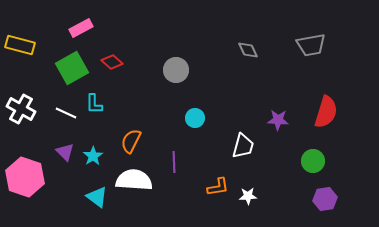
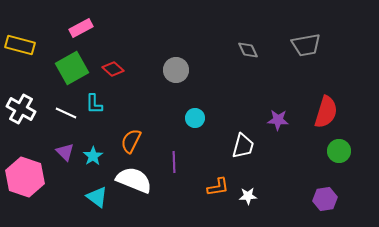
gray trapezoid: moved 5 px left
red diamond: moved 1 px right, 7 px down
green circle: moved 26 px right, 10 px up
white semicircle: rotated 18 degrees clockwise
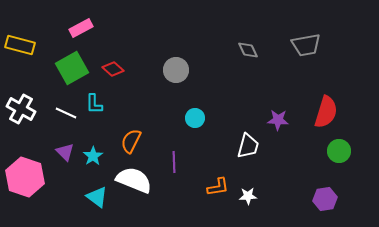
white trapezoid: moved 5 px right
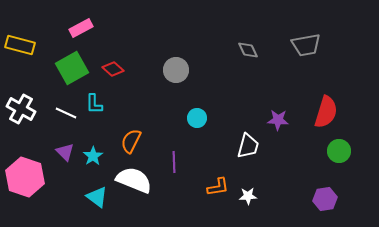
cyan circle: moved 2 px right
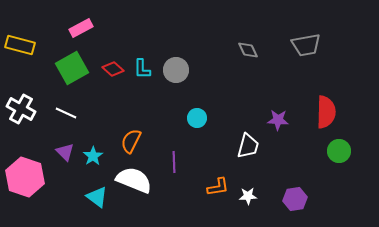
cyan L-shape: moved 48 px right, 35 px up
red semicircle: rotated 16 degrees counterclockwise
purple hexagon: moved 30 px left
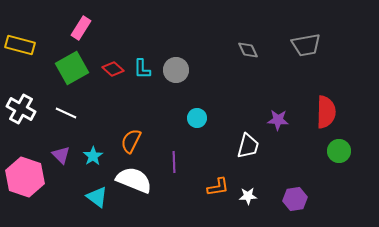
pink rectangle: rotated 30 degrees counterclockwise
purple triangle: moved 4 px left, 3 px down
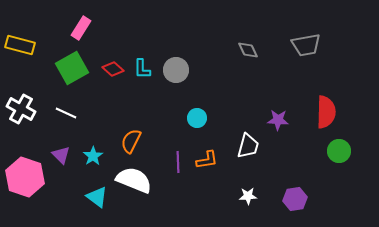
purple line: moved 4 px right
orange L-shape: moved 11 px left, 27 px up
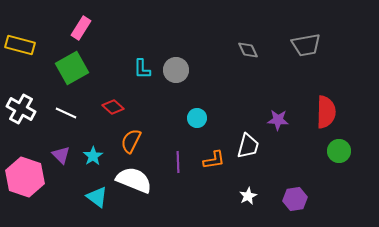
red diamond: moved 38 px down
orange L-shape: moved 7 px right
white star: rotated 24 degrees counterclockwise
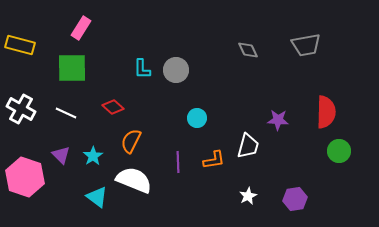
green square: rotated 28 degrees clockwise
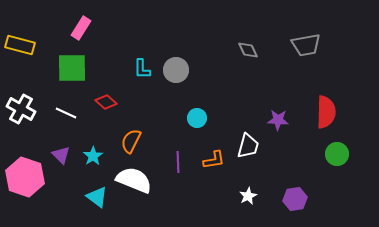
red diamond: moved 7 px left, 5 px up
green circle: moved 2 px left, 3 px down
